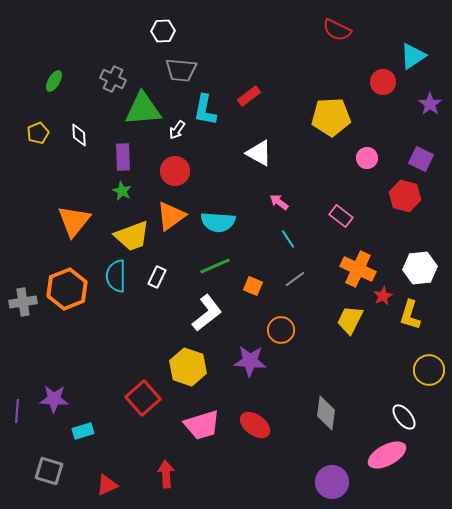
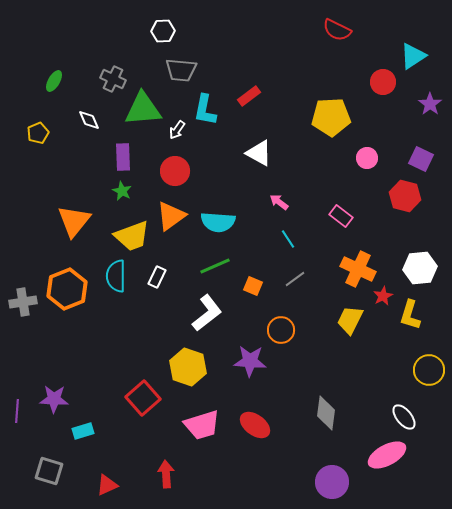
white diamond at (79, 135): moved 10 px right, 15 px up; rotated 20 degrees counterclockwise
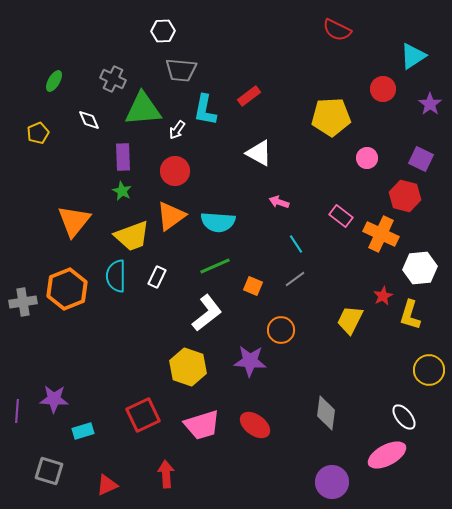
red circle at (383, 82): moved 7 px down
pink arrow at (279, 202): rotated 18 degrees counterclockwise
cyan line at (288, 239): moved 8 px right, 5 px down
orange cross at (358, 269): moved 23 px right, 35 px up
red square at (143, 398): moved 17 px down; rotated 16 degrees clockwise
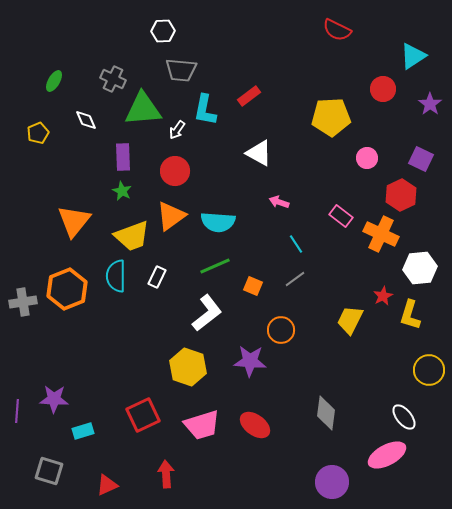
white diamond at (89, 120): moved 3 px left
red hexagon at (405, 196): moved 4 px left, 1 px up; rotated 20 degrees clockwise
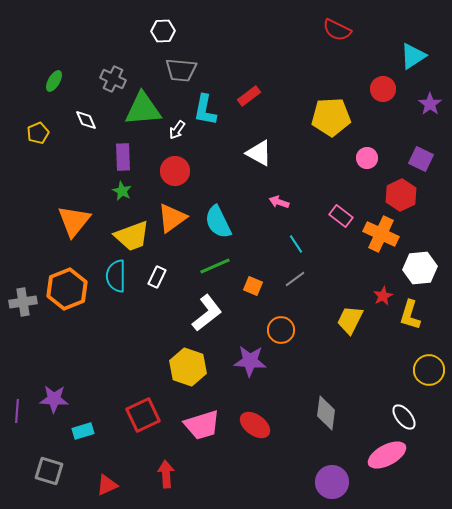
orange triangle at (171, 216): moved 1 px right, 2 px down
cyan semicircle at (218, 222): rotated 60 degrees clockwise
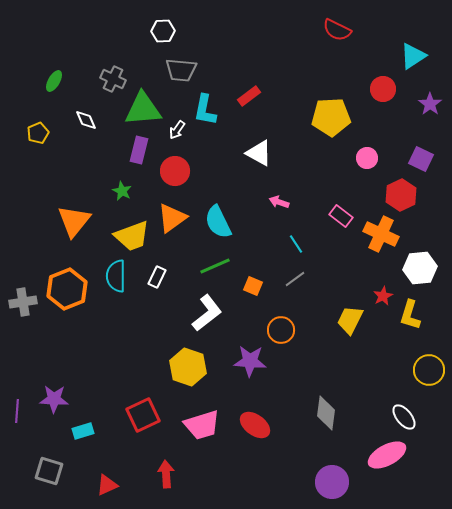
purple rectangle at (123, 157): moved 16 px right, 7 px up; rotated 16 degrees clockwise
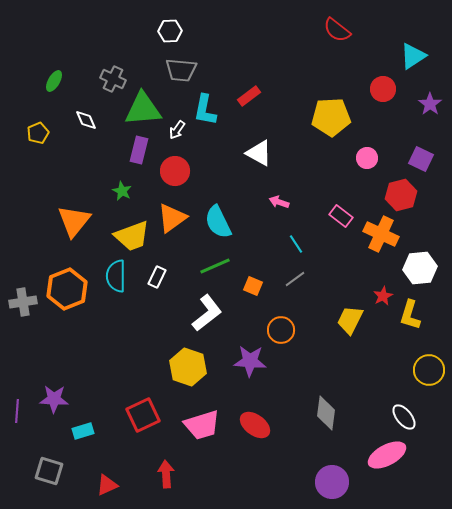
red semicircle at (337, 30): rotated 12 degrees clockwise
white hexagon at (163, 31): moved 7 px right
red hexagon at (401, 195): rotated 12 degrees clockwise
